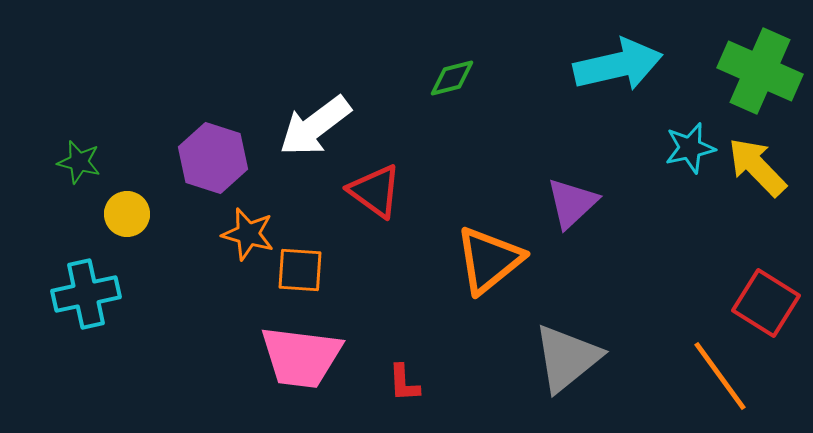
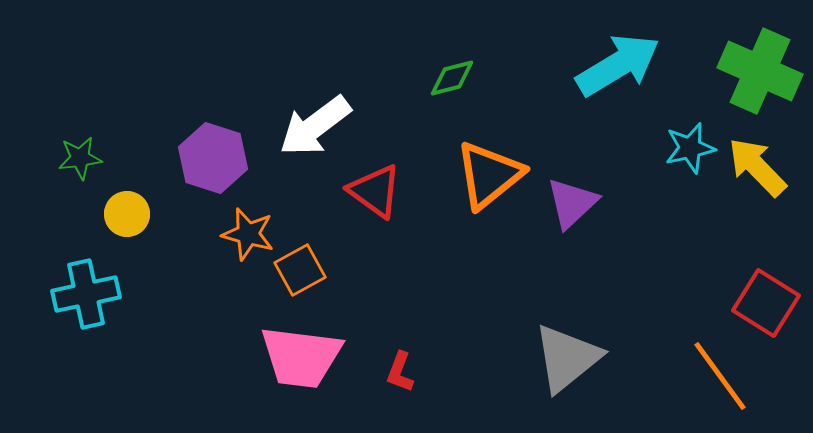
cyan arrow: rotated 18 degrees counterclockwise
green star: moved 1 px right, 4 px up; rotated 21 degrees counterclockwise
orange triangle: moved 85 px up
orange square: rotated 33 degrees counterclockwise
red L-shape: moved 4 px left, 11 px up; rotated 24 degrees clockwise
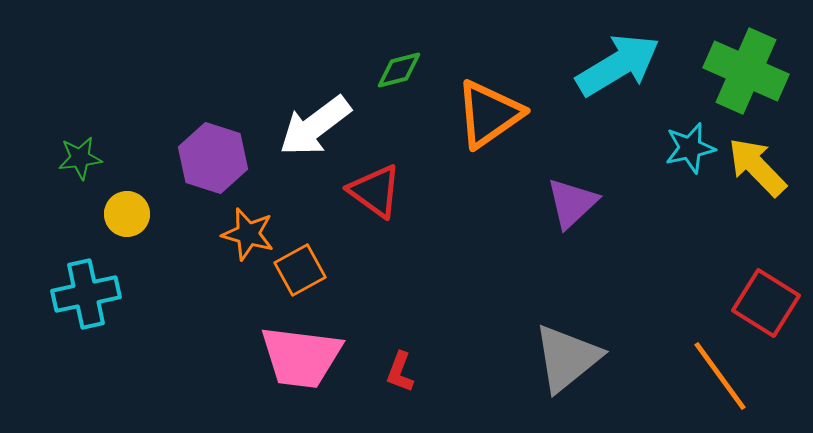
green cross: moved 14 px left
green diamond: moved 53 px left, 8 px up
orange triangle: moved 61 px up; rotated 4 degrees clockwise
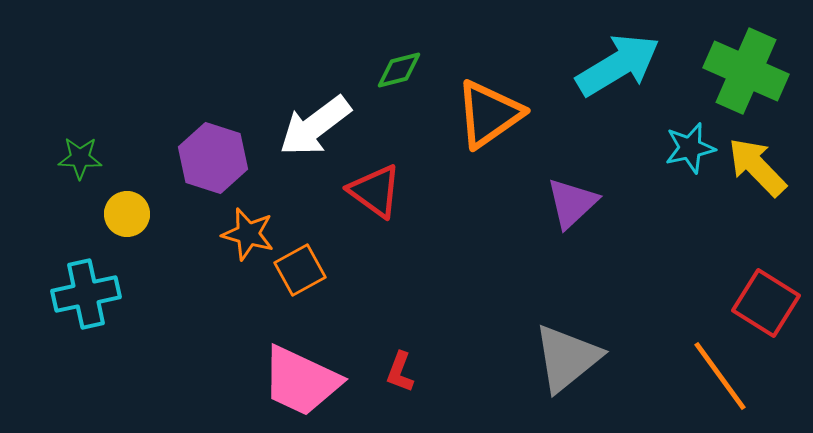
green star: rotated 9 degrees clockwise
pink trapezoid: moved 24 px down; rotated 18 degrees clockwise
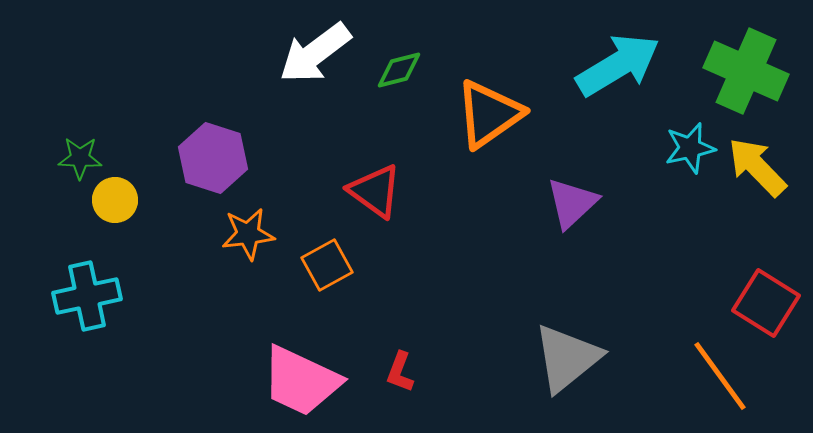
white arrow: moved 73 px up
yellow circle: moved 12 px left, 14 px up
orange star: rotated 22 degrees counterclockwise
orange square: moved 27 px right, 5 px up
cyan cross: moved 1 px right, 2 px down
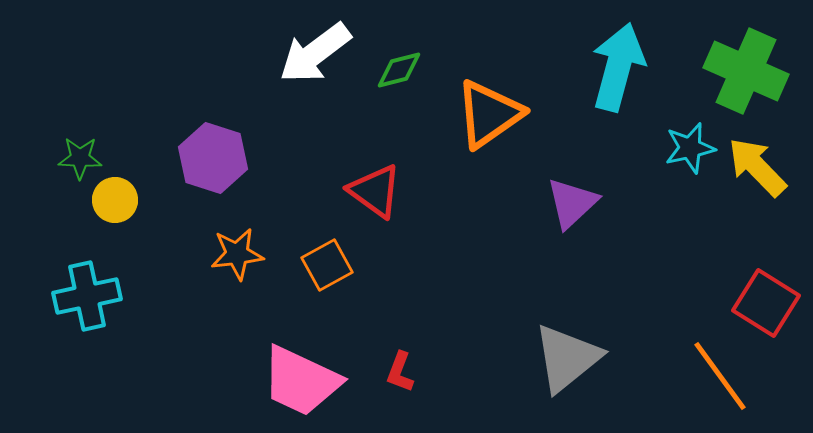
cyan arrow: moved 2 px down; rotated 44 degrees counterclockwise
orange star: moved 11 px left, 20 px down
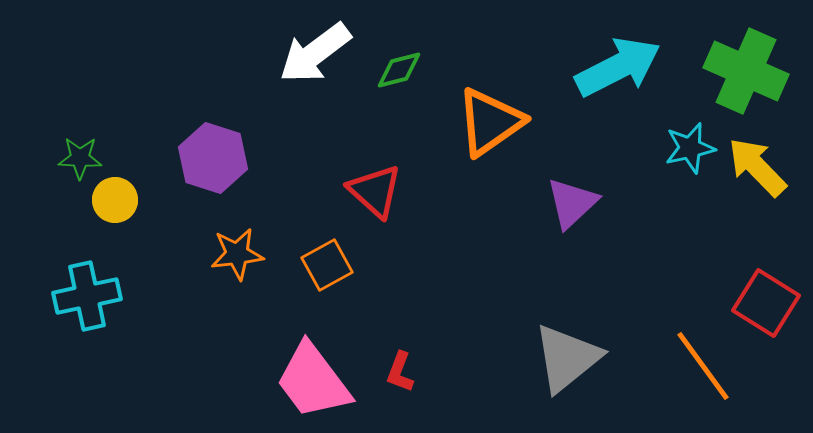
cyan arrow: rotated 48 degrees clockwise
orange triangle: moved 1 px right, 8 px down
red triangle: rotated 6 degrees clockwise
orange line: moved 17 px left, 10 px up
pink trapezoid: moved 12 px right; rotated 28 degrees clockwise
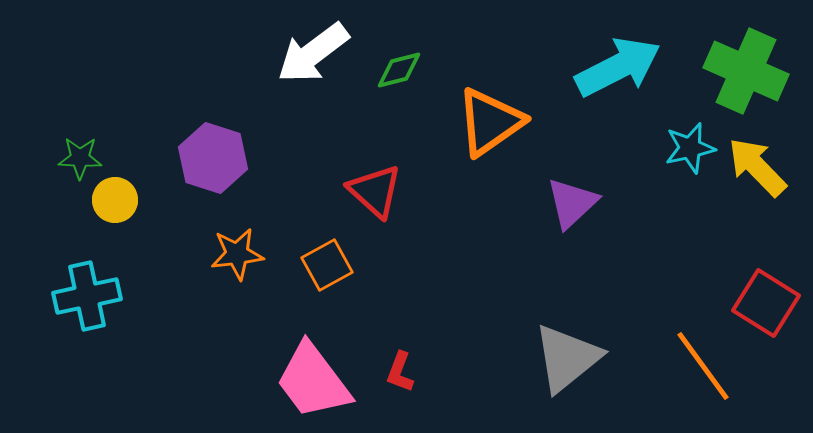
white arrow: moved 2 px left
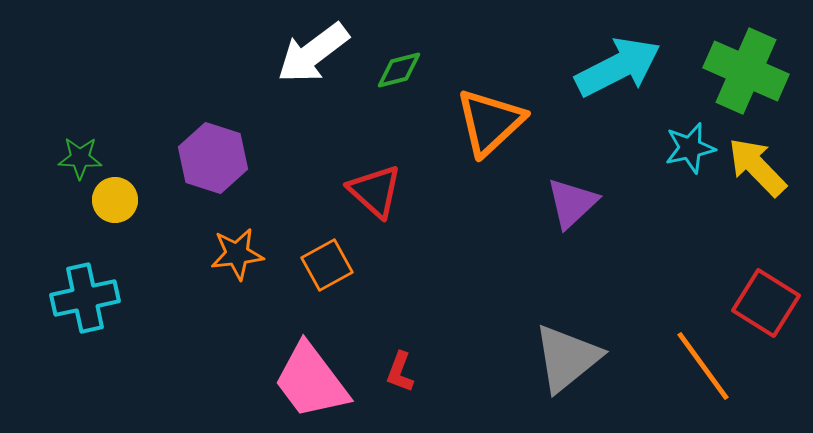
orange triangle: rotated 8 degrees counterclockwise
cyan cross: moved 2 px left, 2 px down
pink trapezoid: moved 2 px left
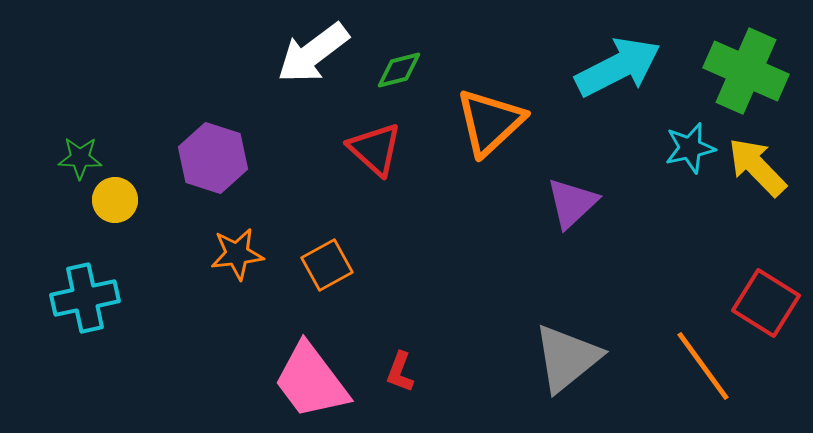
red triangle: moved 42 px up
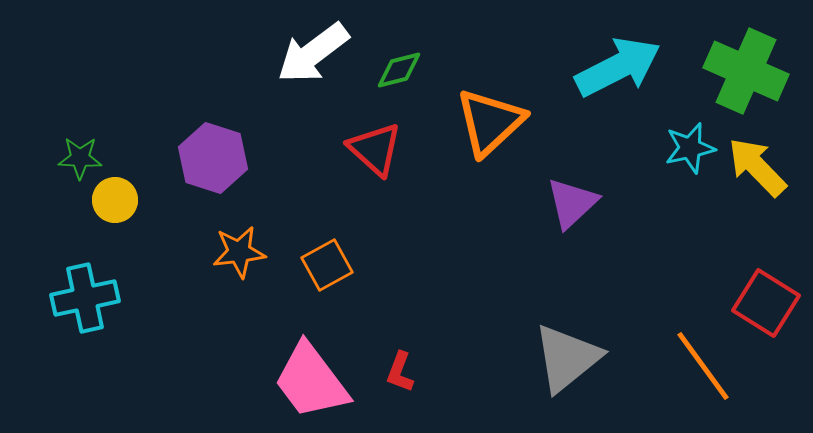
orange star: moved 2 px right, 2 px up
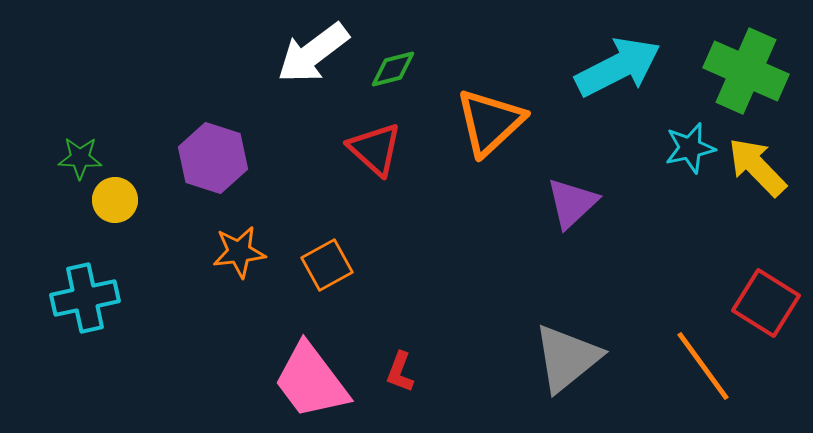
green diamond: moved 6 px left, 1 px up
